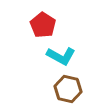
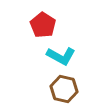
brown hexagon: moved 4 px left
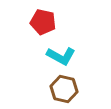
red pentagon: moved 3 px up; rotated 20 degrees counterclockwise
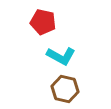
brown hexagon: moved 1 px right
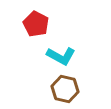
red pentagon: moved 7 px left, 2 px down; rotated 15 degrees clockwise
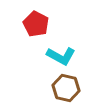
brown hexagon: moved 1 px right, 1 px up
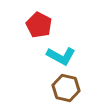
red pentagon: moved 3 px right, 1 px down
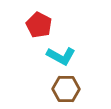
brown hexagon: moved 1 px down; rotated 12 degrees counterclockwise
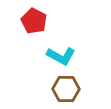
red pentagon: moved 5 px left, 4 px up
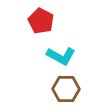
red pentagon: moved 7 px right
